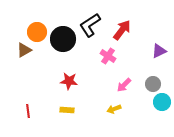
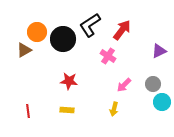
yellow arrow: rotated 56 degrees counterclockwise
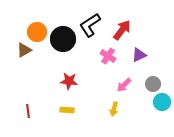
purple triangle: moved 20 px left, 4 px down
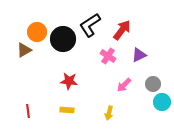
yellow arrow: moved 5 px left, 4 px down
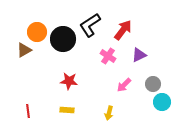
red arrow: moved 1 px right
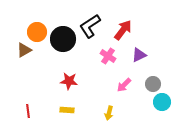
black L-shape: moved 1 px down
